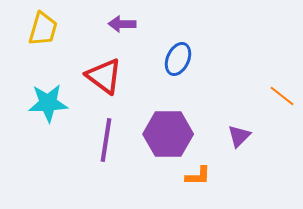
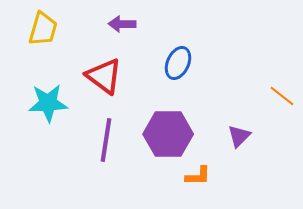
blue ellipse: moved 4 px down
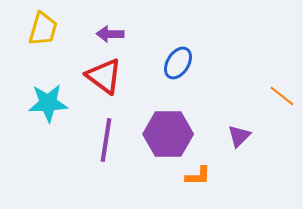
purple arrow: moved 12 px left, 10 px down
blue ellipse: rotated 8 degrees clockwise
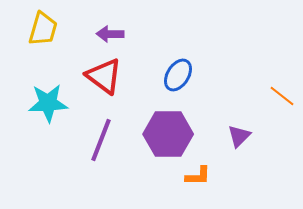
blue ellipse: moved 12 px down
purple line: moved 5 px left; rotated 12 degrees clockwise
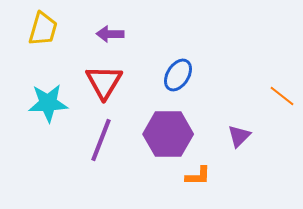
red triangle: moved 6 px down; rotated 24 degrees clockwise
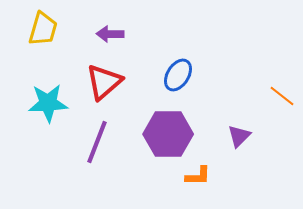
red triangle: rotated 18 degrees clockwise
purple line: moved 4 px left, 2 px down
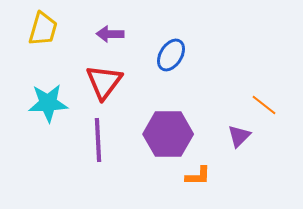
blue ellipse: moved 7 px left, 20 px up
red triangle: rotated 12 degrees counterclockwise
orange line: moved 18 px left, 9 px down
purple line: moved 1 px right, 2 px up; rotated 24 degrees counterclockwise
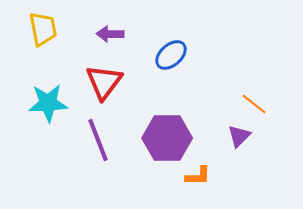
yellow trapezoid: rotated 27 degrees counterclockwise
blue ellipse: rotated 16 degrees clockwise
orange line: moved 10 px left, 1 px up
purple hexagon: moved 1 px left, 4 px down
purple line: rotated 18 degrees counterclockwise
